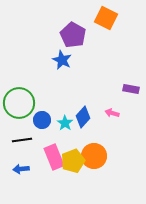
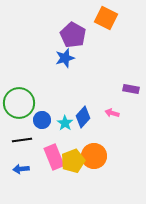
blue star: moved 3 px right, 2 px up; rotated 30 degrees clockwise
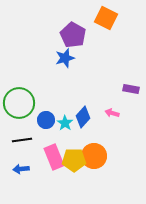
blue circle: moved 4 px right
yellow pentagon: moved 1 px right, 1 px up; rotated 20 degrees clockwise
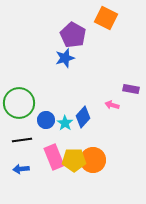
pink arrow: moved 8 px up
orange circle: moved 1 px left, 4 px down
